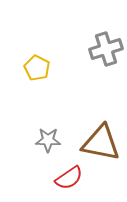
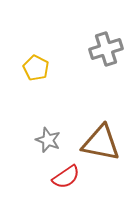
yellow pentagon: moved 1 px left
gray star: rotated 20 degrees clockwise
red semicircle: moved 3 px left, 1 px up
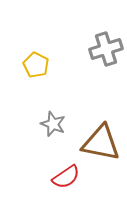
yellow pentagon: moved 3 px up
gray star: moved 5 px right, 16 px up
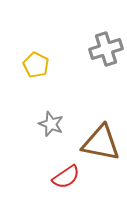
gray star: moved 2 px left
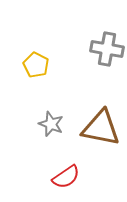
gray cross: moved 1 px right; rotated 28 degrees clockwise
brown triangle: moved 15 px up
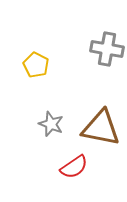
red semicircle: moved 8 px right, 10 px up
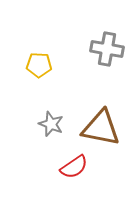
yellow pentagon: moved 3 px right; rotated 25 degrees counterclockwise
